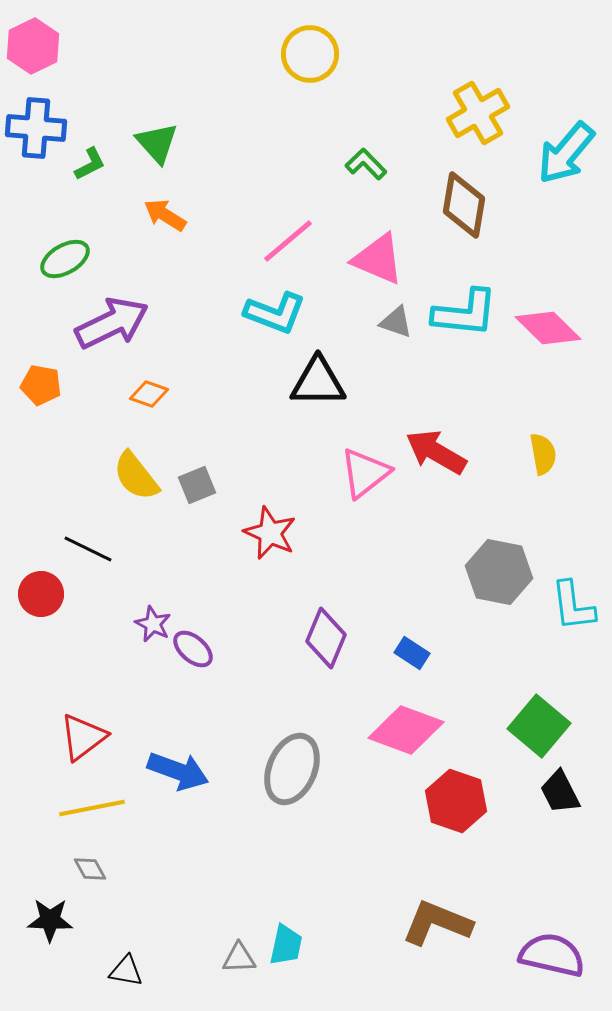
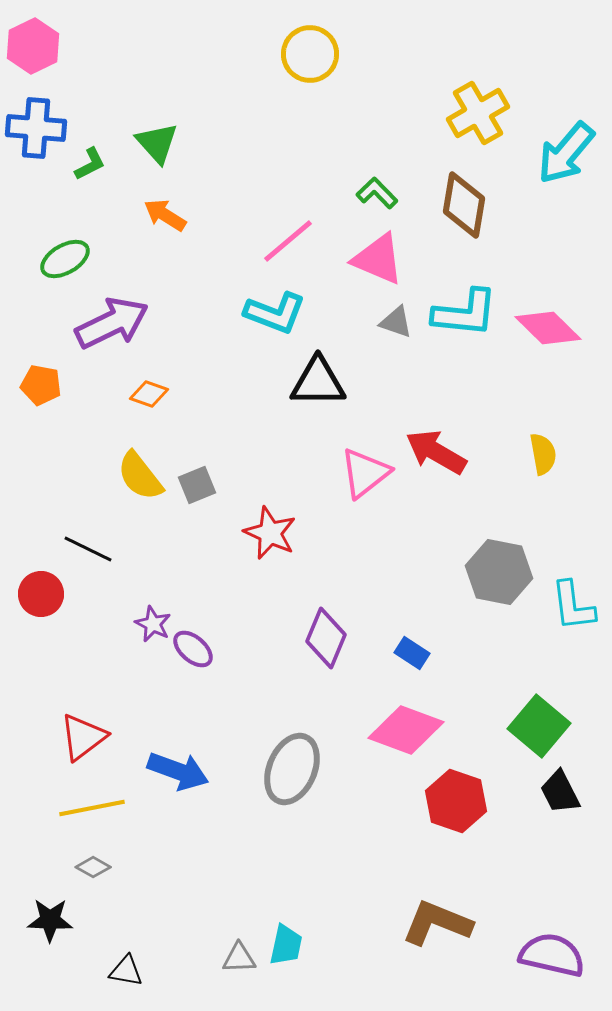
green L-shape at (366, 164): moved 11 px right, 29 px down
yellow semicircle at (136, 476): moved 4 px right
gray diamond at (90, 869): moved 3 px right, 2 px up; rotated 32 degrees counterclockwise
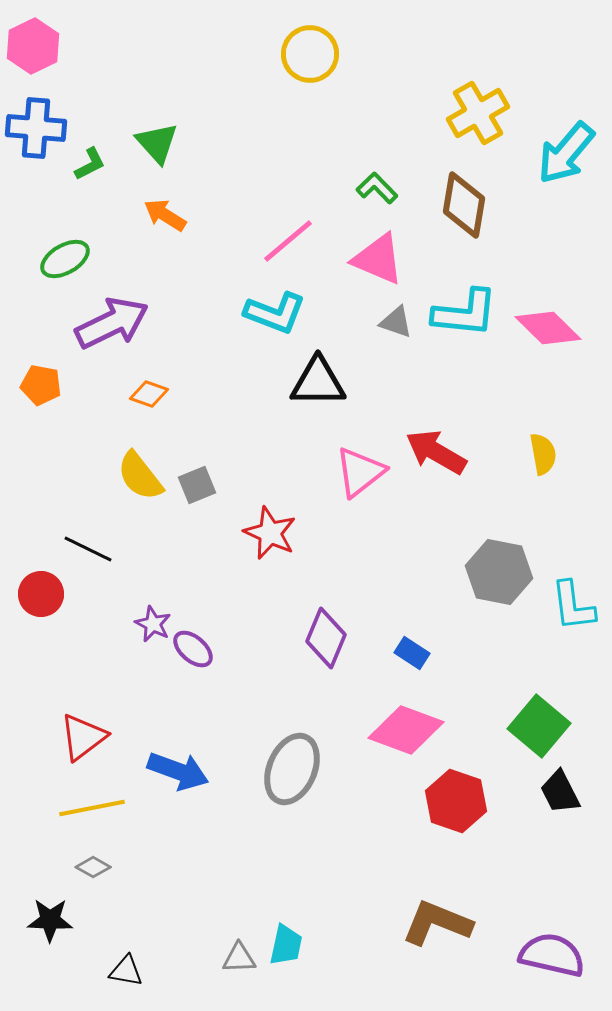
green L-shape at (377, 193): moved 5 px up
pink triangle at (365, 473): moved 5 px left, 1 px up
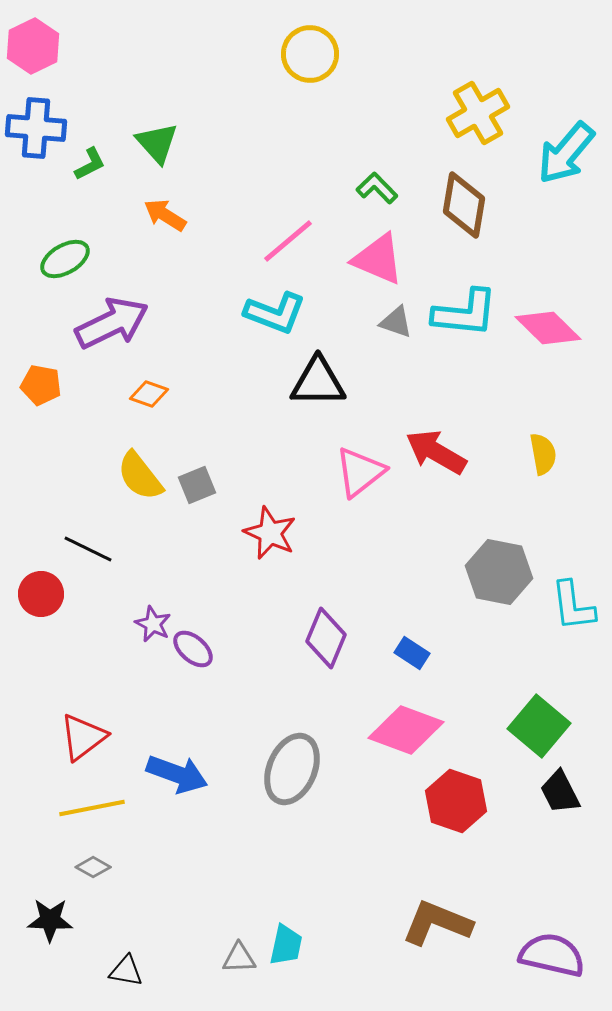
blue arrow at (178, 771): moved 1 px left, 3 px down
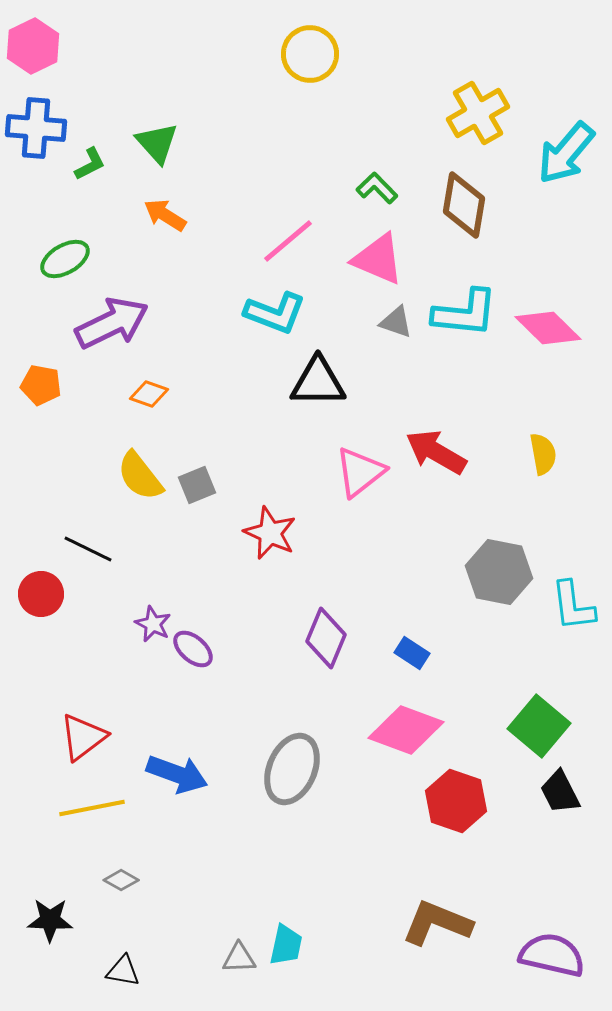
gray diamond at (93, 867): moved 28 px right, 13 px down
black triangle at (126, 971): moved 3 px left
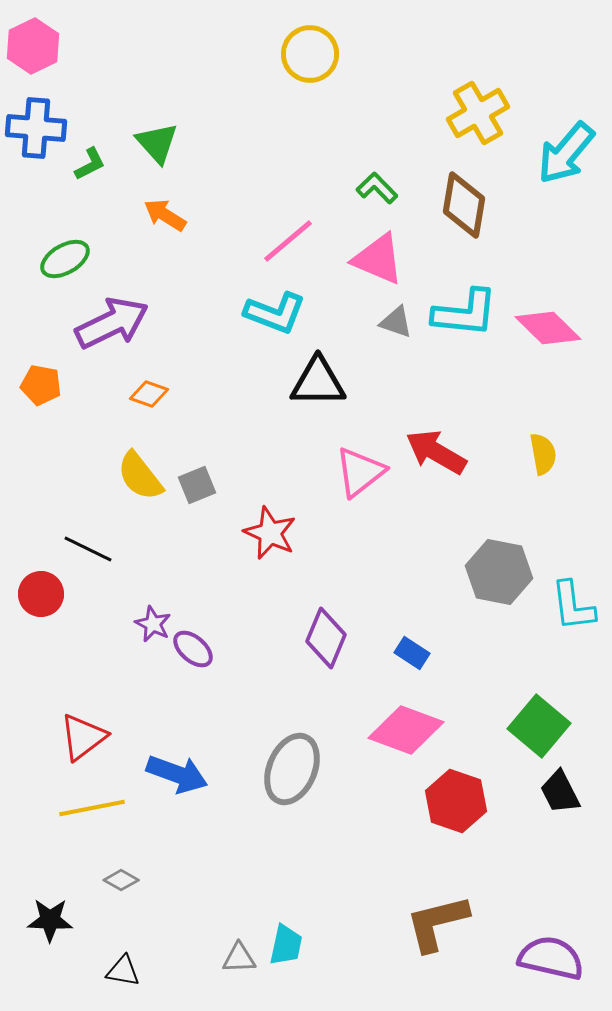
brown L-shape at (437, 923): rotated 36 degrees counterclockwise
purple semicircle at (552, 955): moved 1 px left, 3 px down
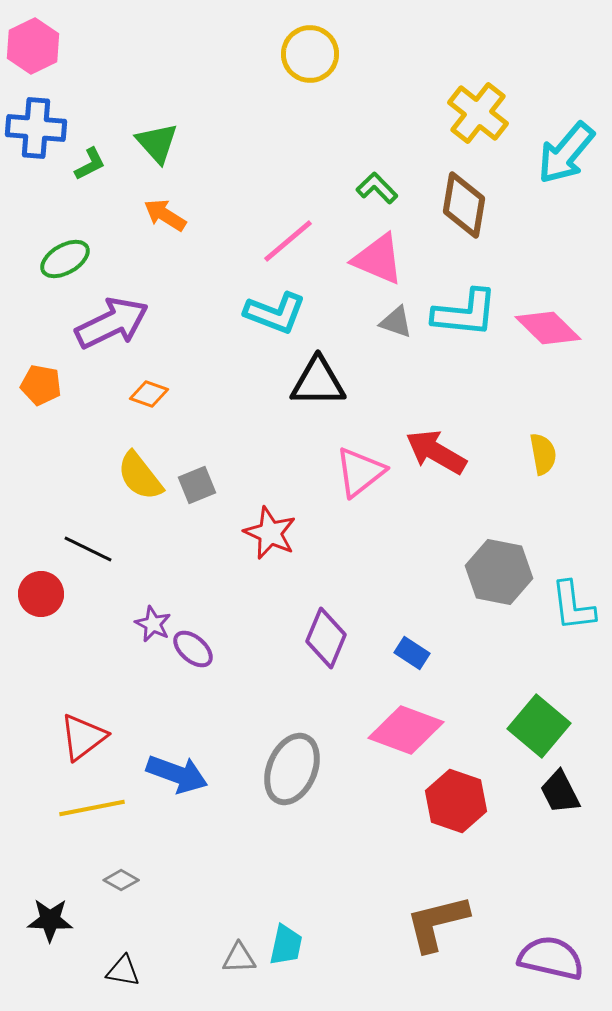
yellow cross at (478, 113): rotated 22 degrees counterclockwise
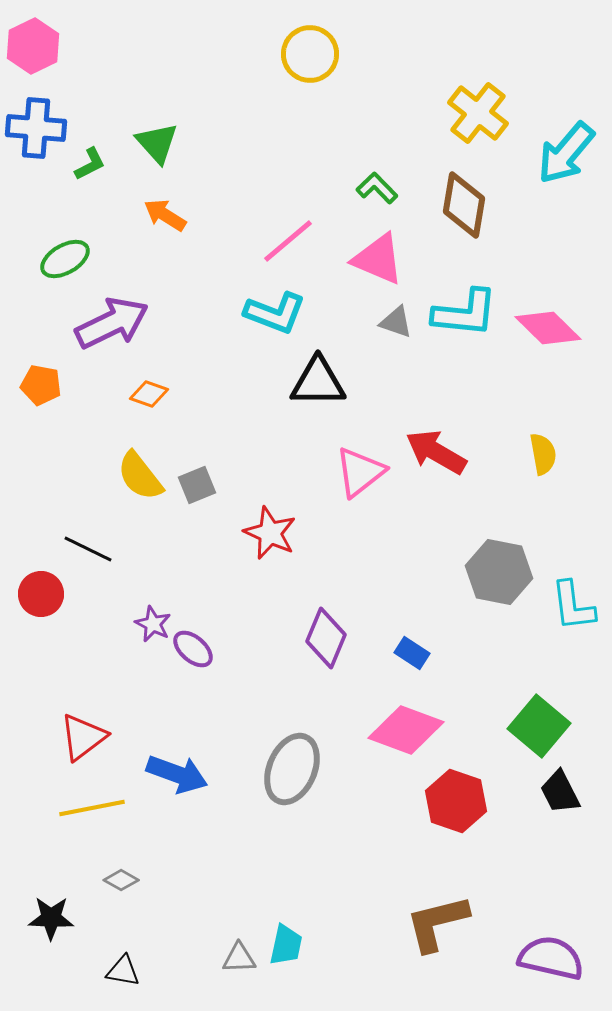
black star at (50, 920): moved 1 px right, 2 px up
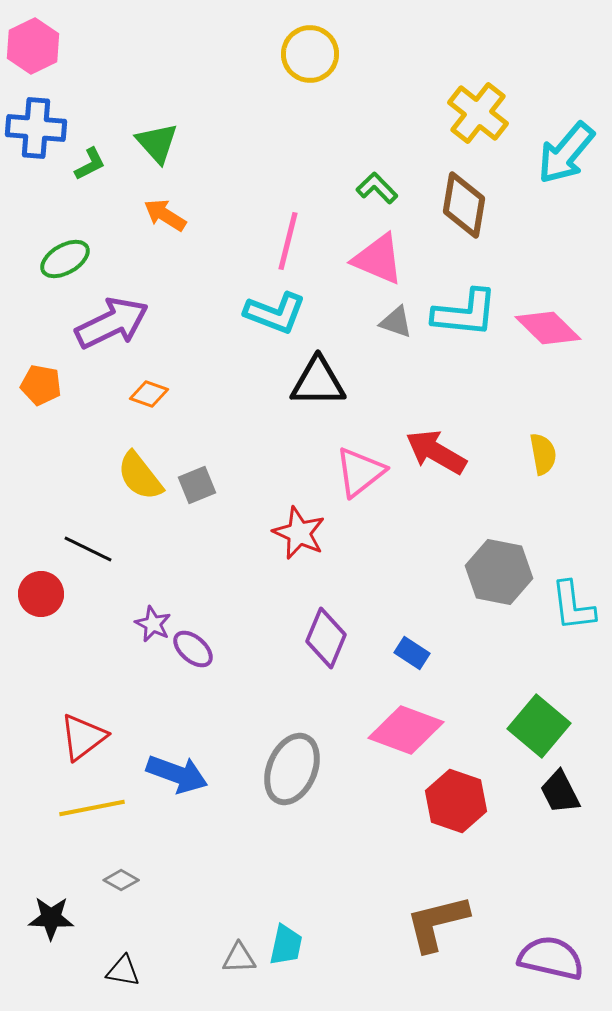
pink line at (288, 241): rotated 36 degrees counterclockwise
red star at (270, 533): moved 29 px right
